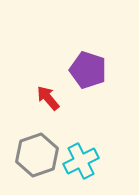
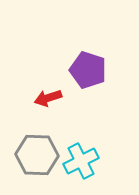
red arrow: rotated 68 degrees counterclockwise
gray hexagon: rotated 21 degrees clockwise
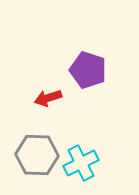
cyan cross: moved 2 px down
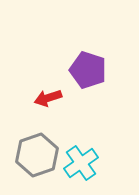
gray hexagon: rotated 21 degrees counterclockwise
cyan cross: rotated 8 degrees counterclockwise
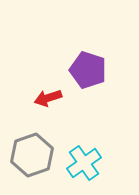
gray hexagon: moved 5 px left
cyan cross: moved 3 px right
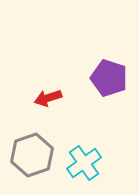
purple pentagon: moved 21 px right, 8 px down
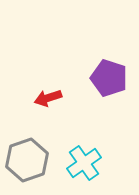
gray hexagon: moved 5 px left, 5 px down
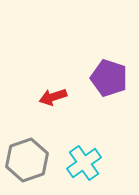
red arrow: moved 5 px right, 1 px up
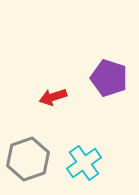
gray hexagon: moved 1 px right, 1 px up
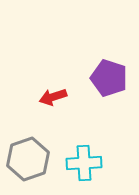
cyan cross: rotated 32 degrees clockwise
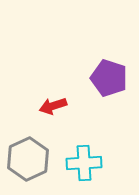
red arrow: moved 9 px down
gray hexagon: rotated 6 degrees counterclockwise
